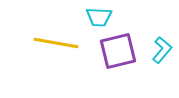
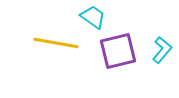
cyan trapezoid: moved 6 px left; rotated 148 degrees counterclockwise
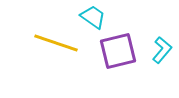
yellow line: rotated 9 degrees clockwise
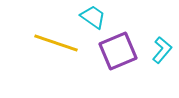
purple square: rotated 9 degrees counterclockwise
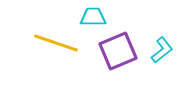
cyan trapezoid: rotated 36 degrees counterclockwise
cyan L-shape: rotated 12 degrees clockwise
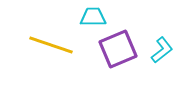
yellow line: moved 5 px left, 2 px down
purple square: moved 2 px up
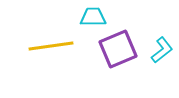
yellow line: moved 1 px down; rotated 27 degrees counterclockwise
